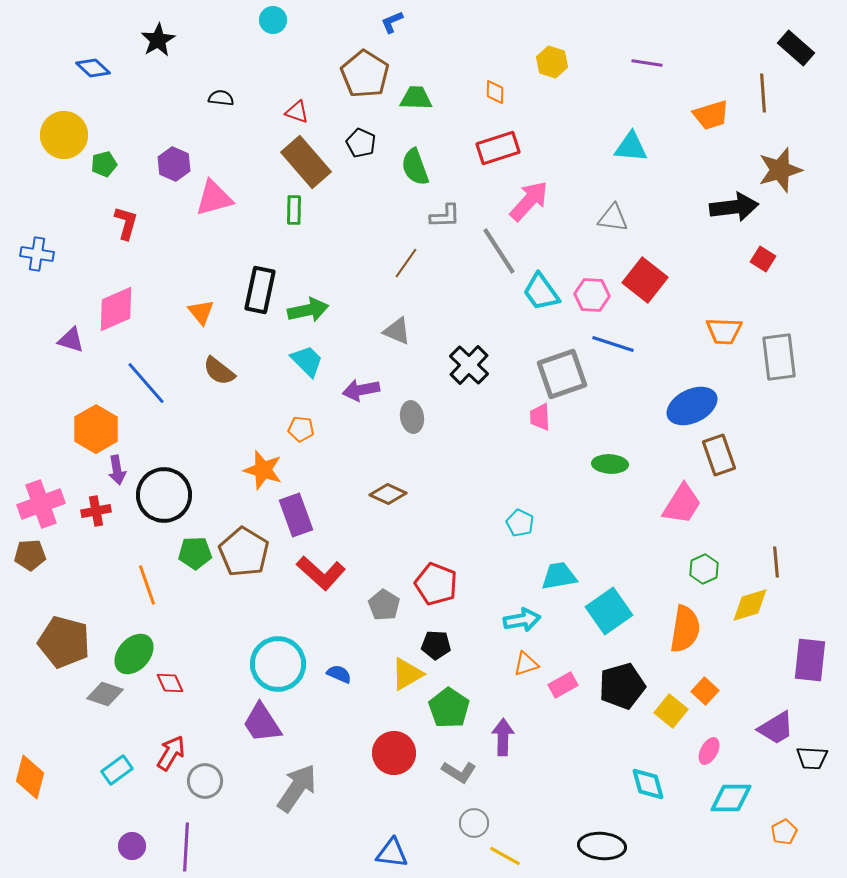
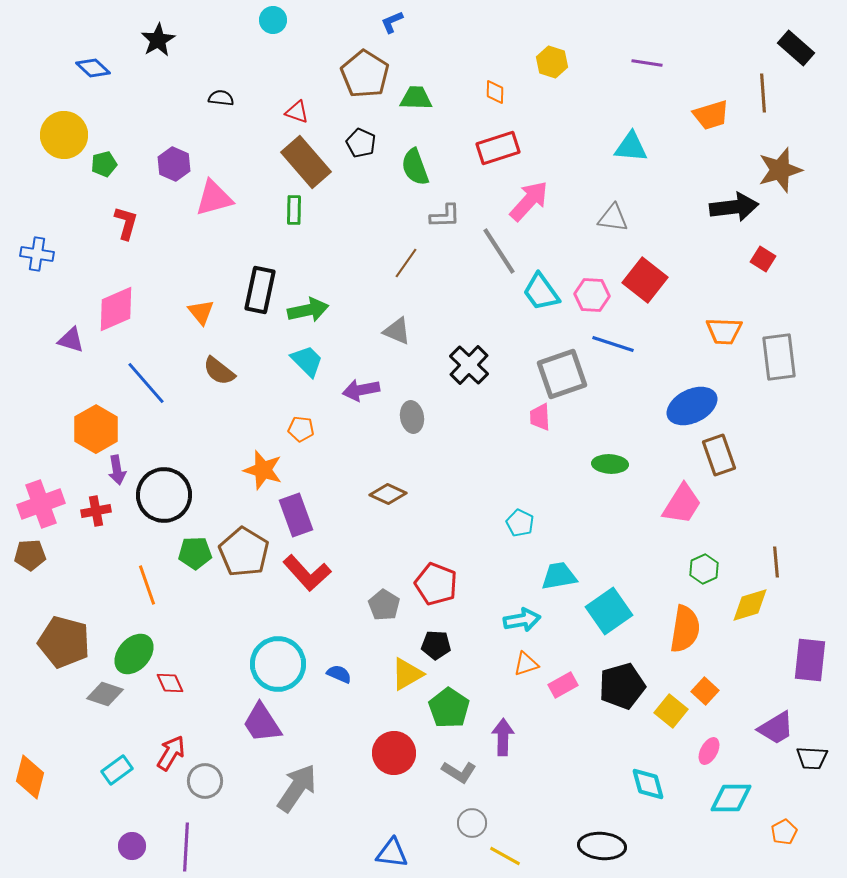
red L-shape at (321, 573): moved 14 px left; rotated 6 degrees clockwise
gray circle at (474, 823): moved 2 px left
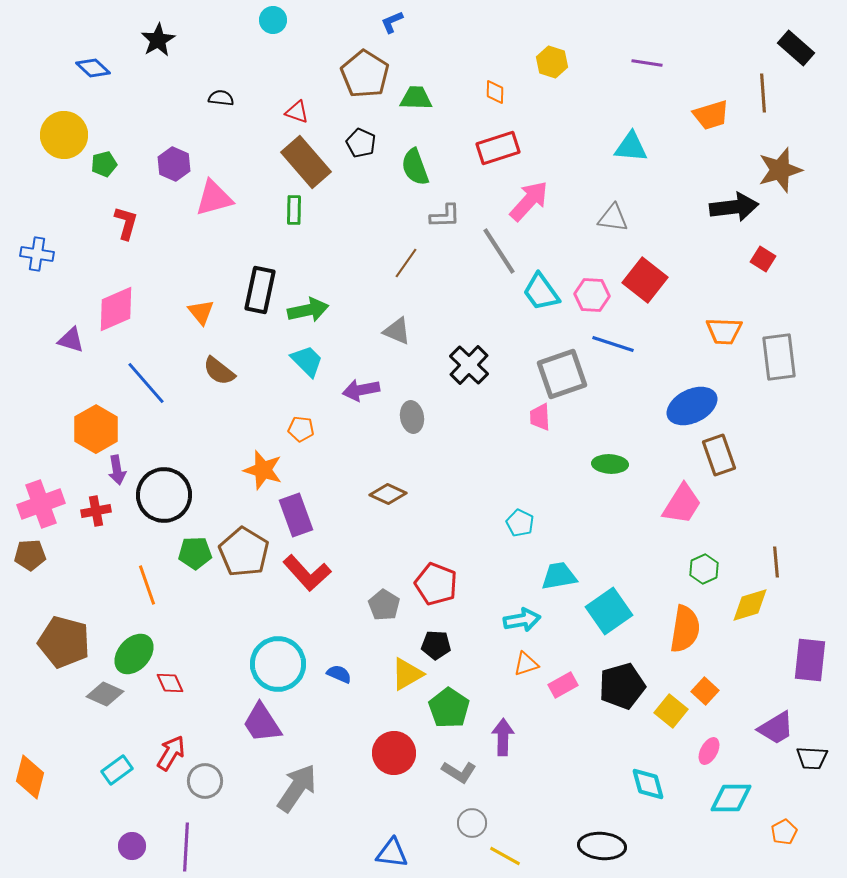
gray diamond at (105, 694): rotated 6 degrees clockwise
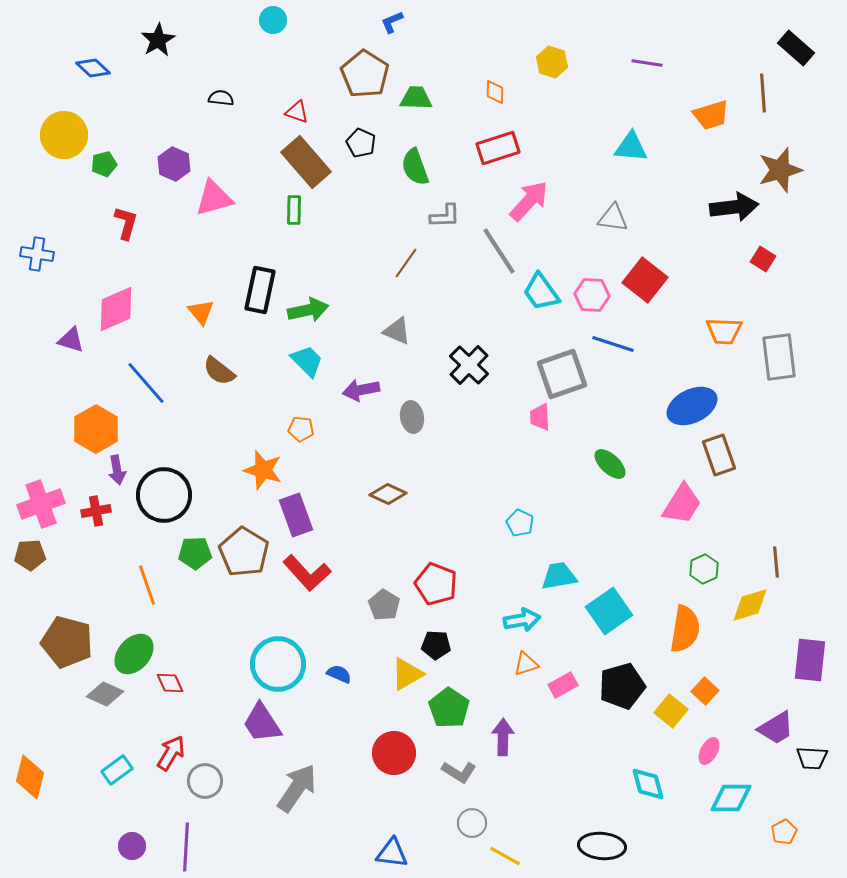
green ellipse at (610, 464): rotated 40 degrees clockwise
brown pentagon at (64, 642): moved 3 px right
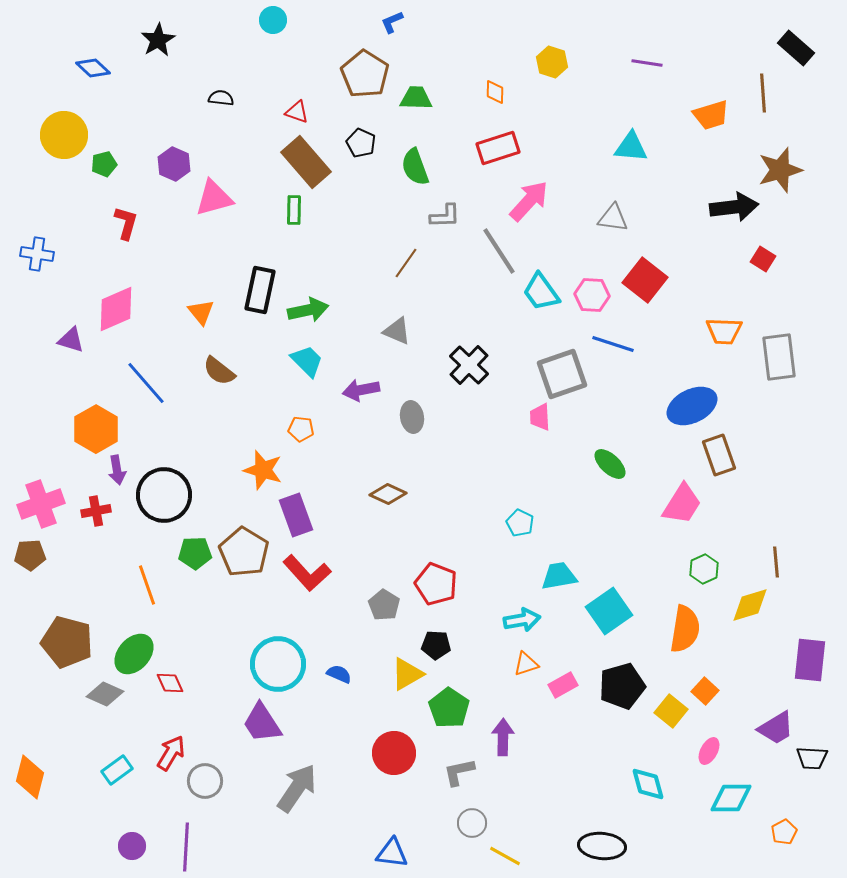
gray L-shape at (459, 772): rotated 136 degrees clockwise
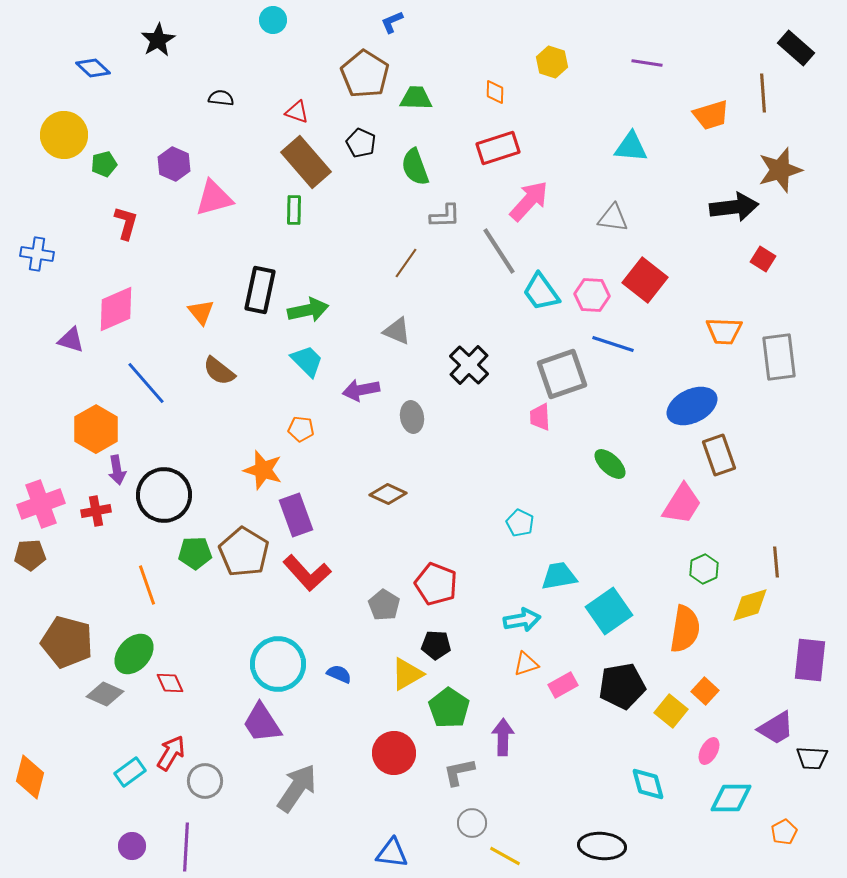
black pentagon at (622, 686): rotated 6 degrees clockwise
cyan rectangle at (117, 770): moved 13 px right, 2 px down
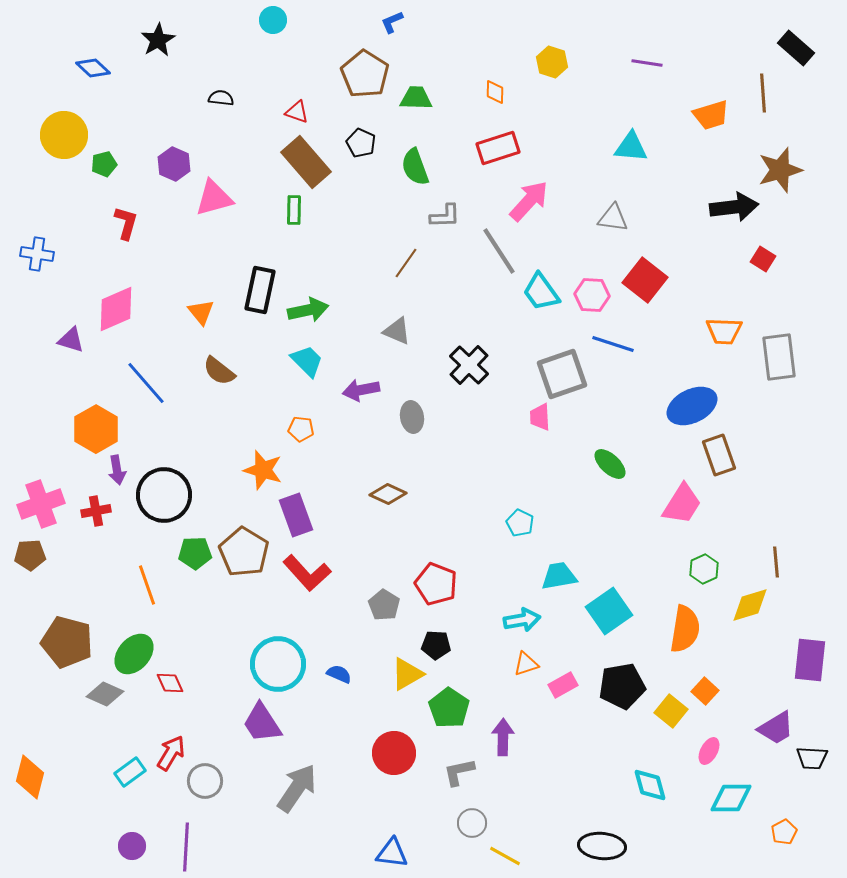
cyan diamond at (648, 784): moved 2 px right, 1 px down
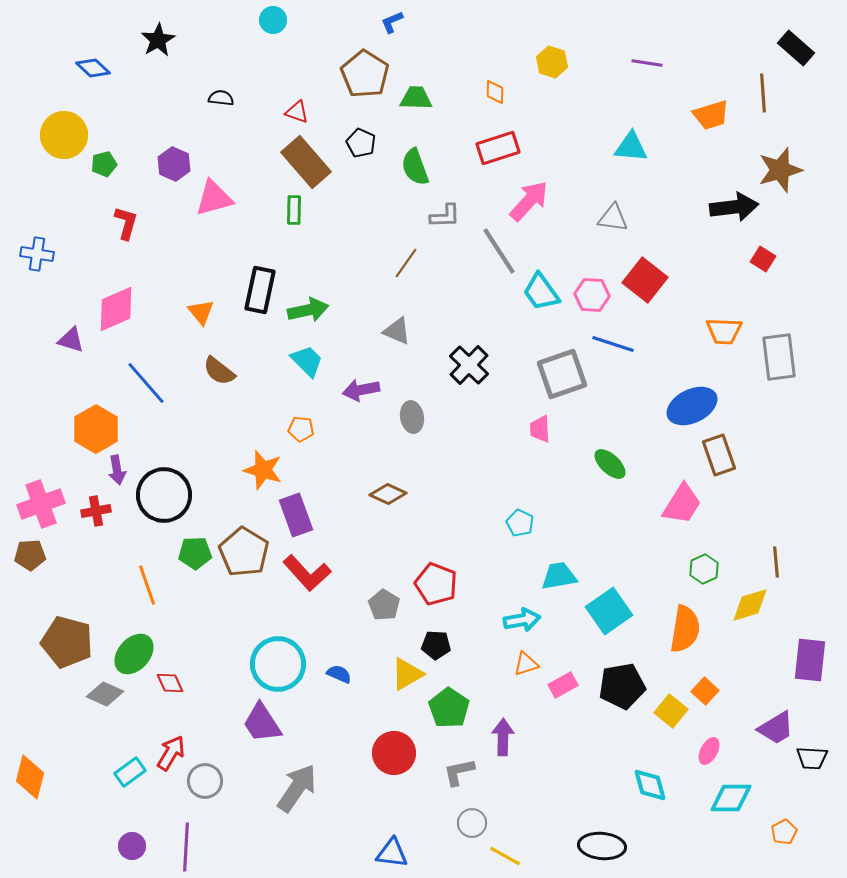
pink trapezoid at (540, 417): moved 12 px down
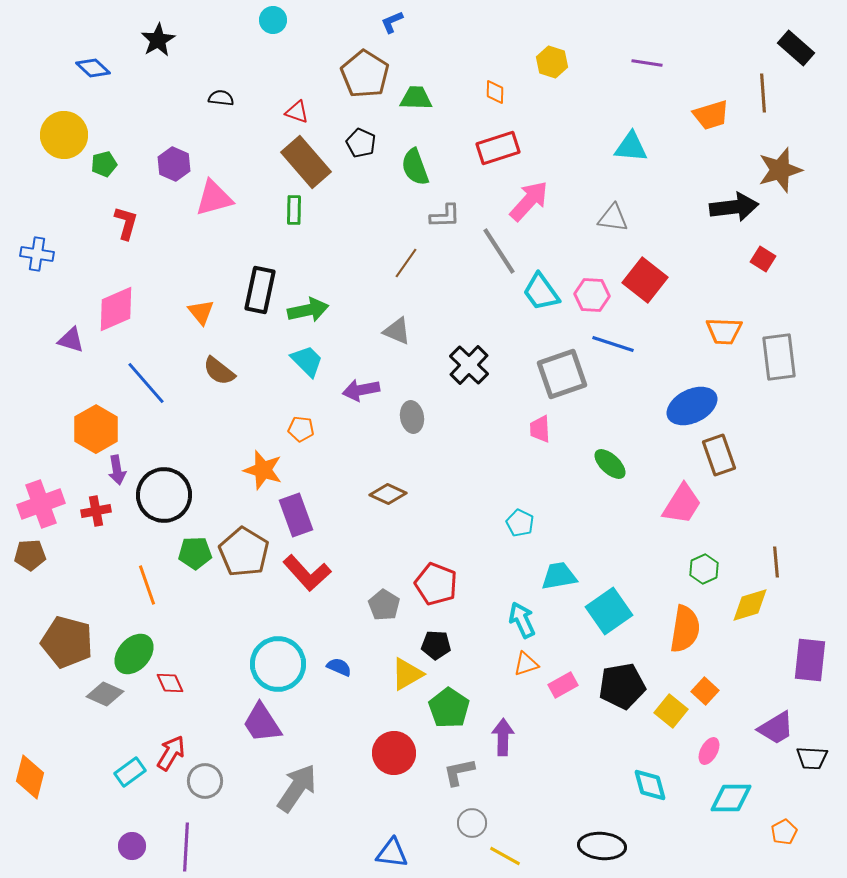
cyan arrow at (522, 620): rotated 105 degrees counterclockwise
blue semicircle at (339, 674): moved 7 px up
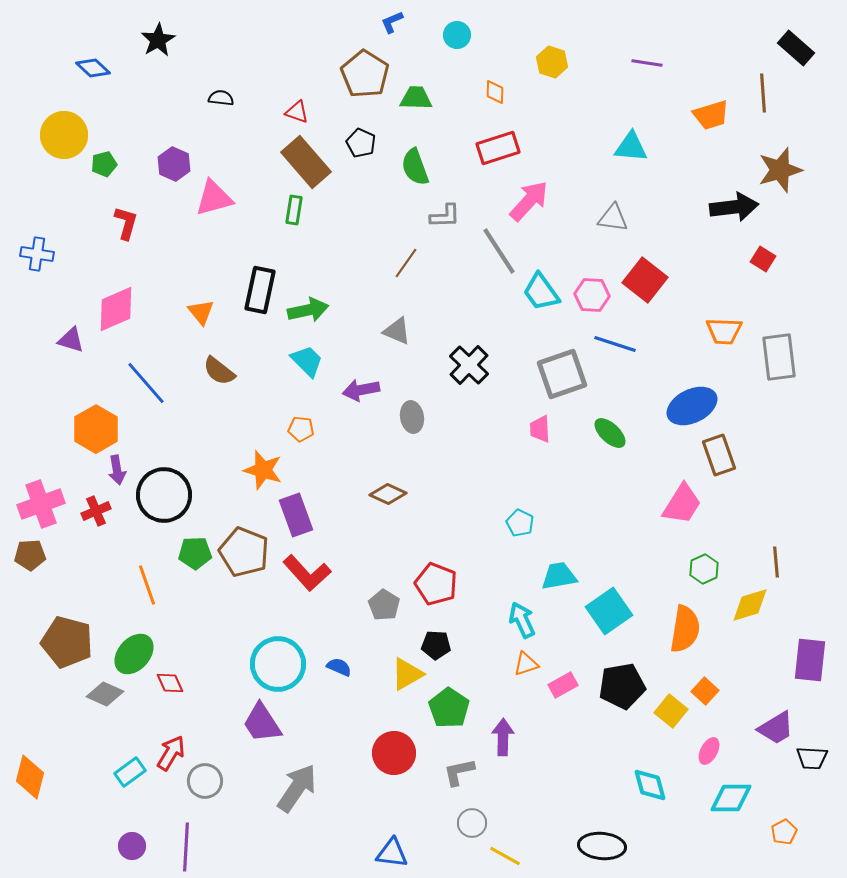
cyan circle at (273, 20): moved 184 px right, 15 px down
green rectangle at (294, 210): rotated 8 degrees clockwise
blue line at (613, 344): moved 2 px right
green ellipse at (610, 464): moved 31 px up
red cross at (96, 511): rotated 12 degrees counterclockwise
brown pentagon at (244, 552): rotated 9 degrees counterclockwise
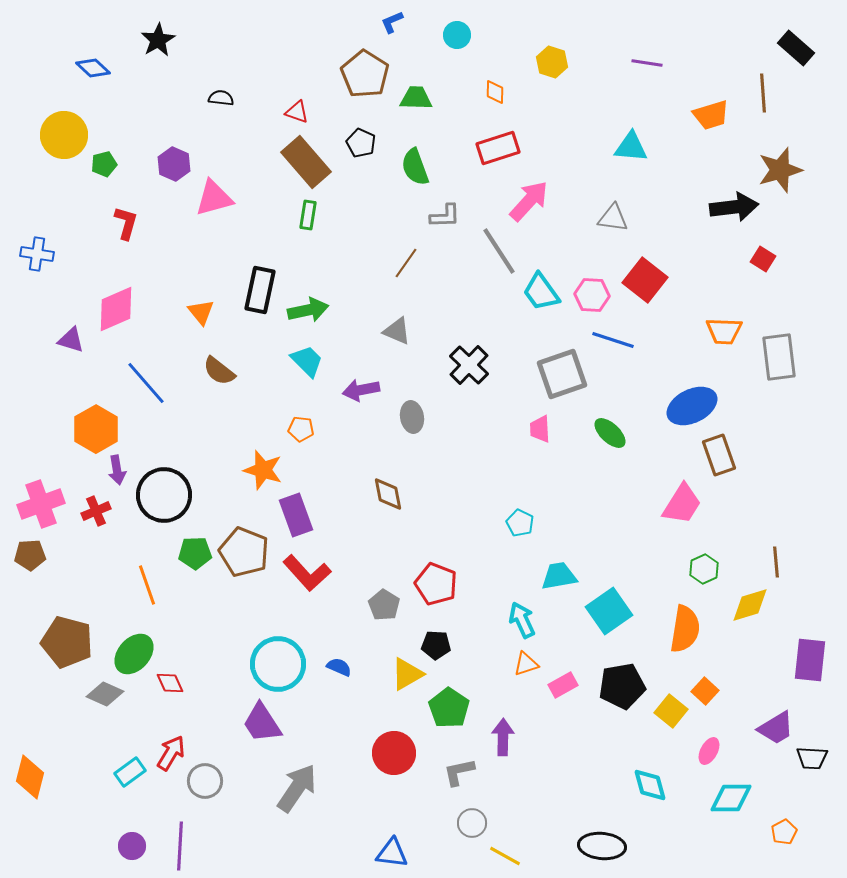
green rectangle at (294, 210): moved 14 px right, 5 px down
blue line at (615, 344): moved 2 px left, 4 px up
brown diamond at (388, 494): rotated 54 degrees clockwise
purple line at (186, 847): moved 6 px left, 1 px up
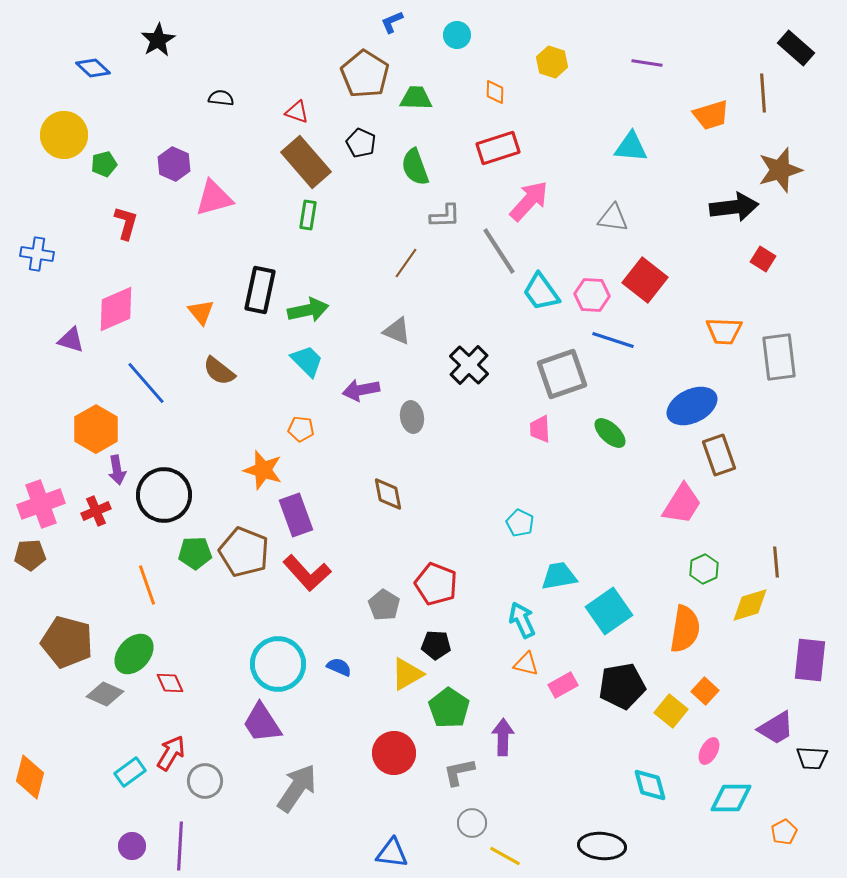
orange triangle at (526, 664): rotated 32 degrees clockwise
